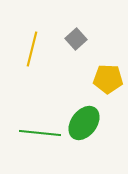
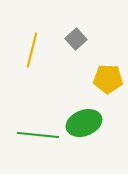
yellow line: moved 1 px down
green ellipse: rotated 32 degrees clockwise
green line: moved 2 px left, 2 px down
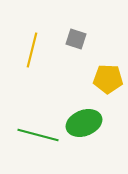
gray square: rotated 30 degrees counterclockwise
green line: rotated 9 degrees clockwise
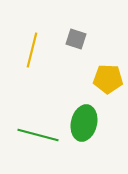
green ellipse: rotated 56 degrees counterclockwise
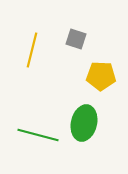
yellow pentagon: moved 7 px left, 3 px up
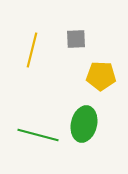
gray square: rotated 20 degrees counterclockwise
green ellipse: moved 1 px down
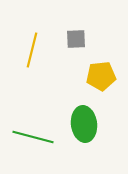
yellow pentagon: rotated 8 degrees counterclockwise
green ellipse: rotated 20 degrees counterclockwise
green line: moved 5 px left, 2 px down
